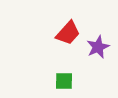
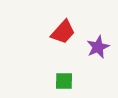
red trapezoid: moved 5 px left, 1 px up
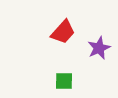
purple star: moved 1 px right, 1 px down
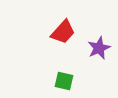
green square: rotated 12 degrees clockwise
